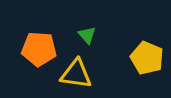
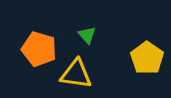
orange pentagon: rotated 12 degrees clockwise
yellow pentagon: rotated 12 degrees clockwise
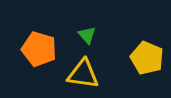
yellow pentagon: rotated 12 degrees counterclockwise
yellow triangle: moved 7 px right
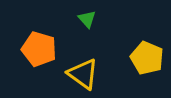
green triangle: moved 16 px up
yellow triangle: rotated 28 degrees clockwise
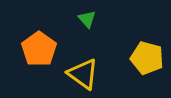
orange pentagon: rotated 20 degrees clockwise
yellow pentagon: rotated 8 degrees counterclockwise
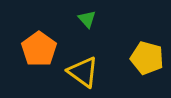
yellow triangle: moved 2 px up
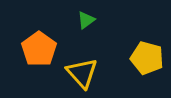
green triangle: moved 1 px left, 1 px down; rotated 36 degrees clockwise
yellow triangle: moved 1 px left, 1 px down; rotated 12 degrees clockwise
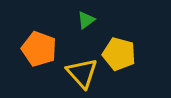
orange pentagon: rotated 16 degrees counterclockwise
yellow pentagon: moved 28 px left, 4 px up
